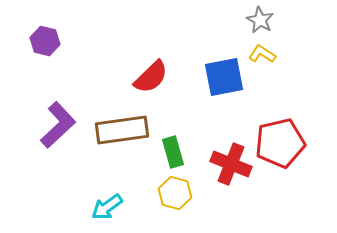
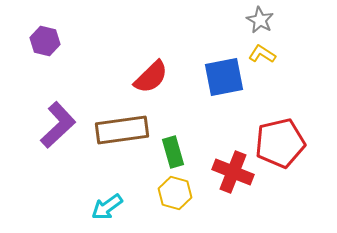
red cross: moved 2 px right, 8 px down
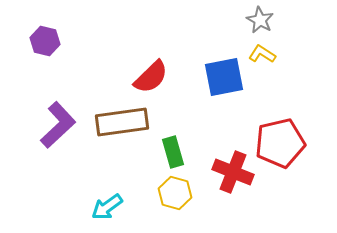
brown rectangle: moved 8 px up
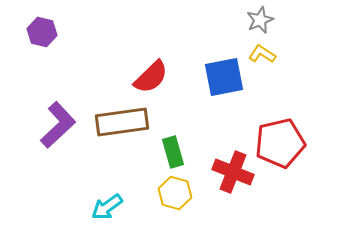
gray star: rotated 20 degrees clockwise
purple hexagon: moved 3 px left, 9 px up
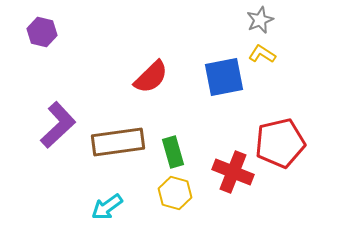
brown rectangle: moved 4 px left, 20 px down
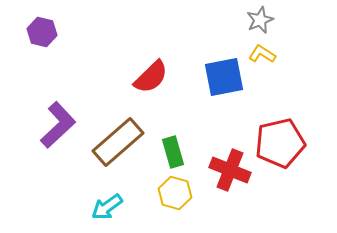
brown rectangle: rotated 33 degrees counterclockwise
red cross: moved 3 px left, 2 px up
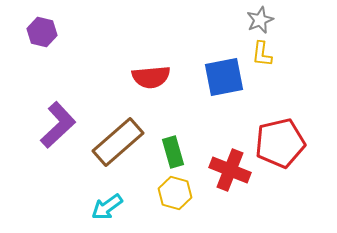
yellow L-shape: rotated 116 degrees counterclockwise
red semicircle: rotated 39 degrees clockwise
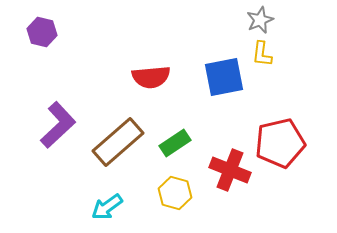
green rectangle: moved 2 px right, 9 px up; rotated 72 degrees clockwise
